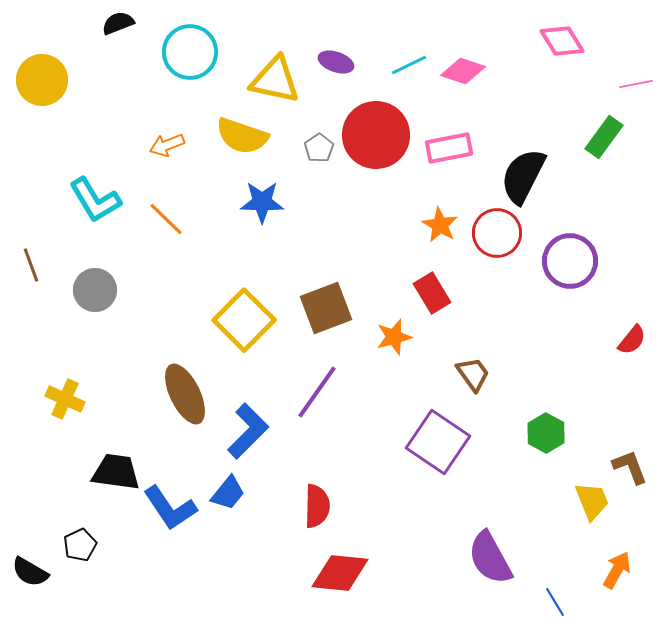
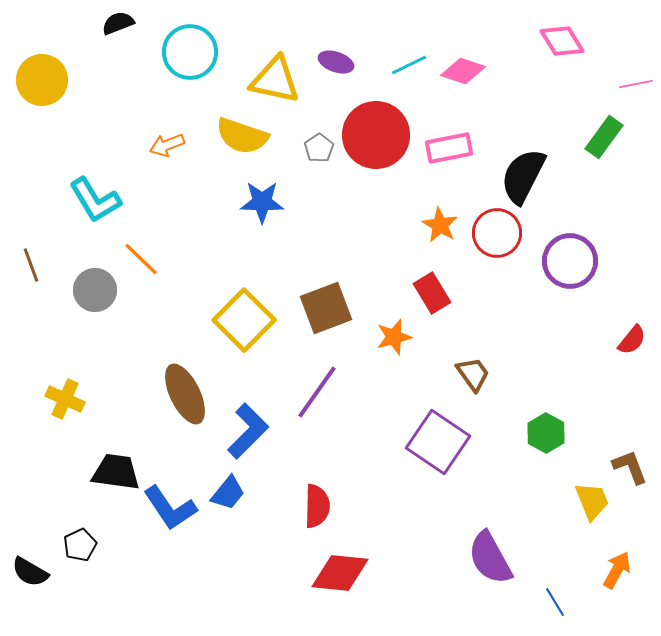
orange line at (166, 219): moved 25 px left, 40 px down
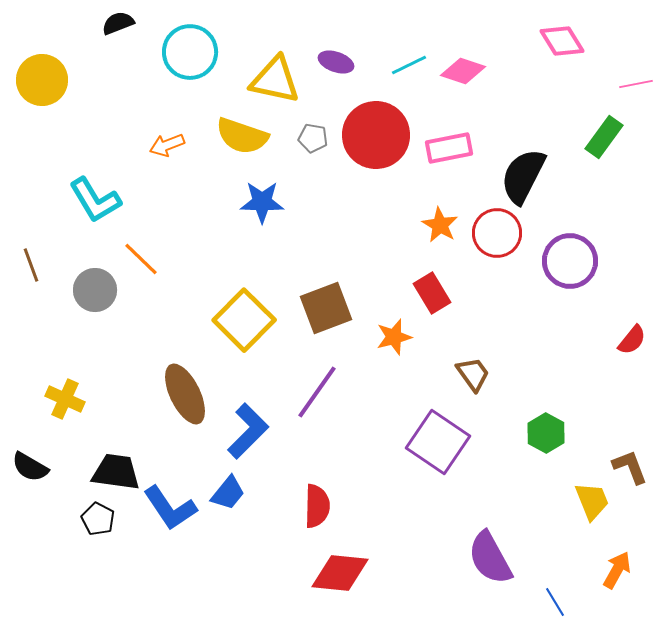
gray pentagon at (319, 148): moved 6 px left, 10 px up; rotated 28 degrees counterclockwise
black pentagon at (80, 545): moved 18 px right, 26 px up; rotated 20 degrees counterclockwise
black semicircle at (30, 572): moved 105 px up
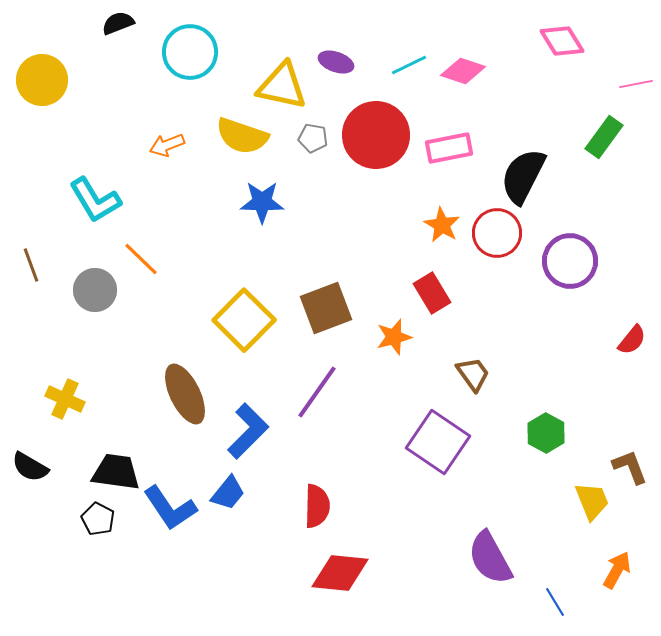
yellow triangle at (275, 80): moved 7 px right, 6 px down
orange star at (440, 225): moved 2 px right
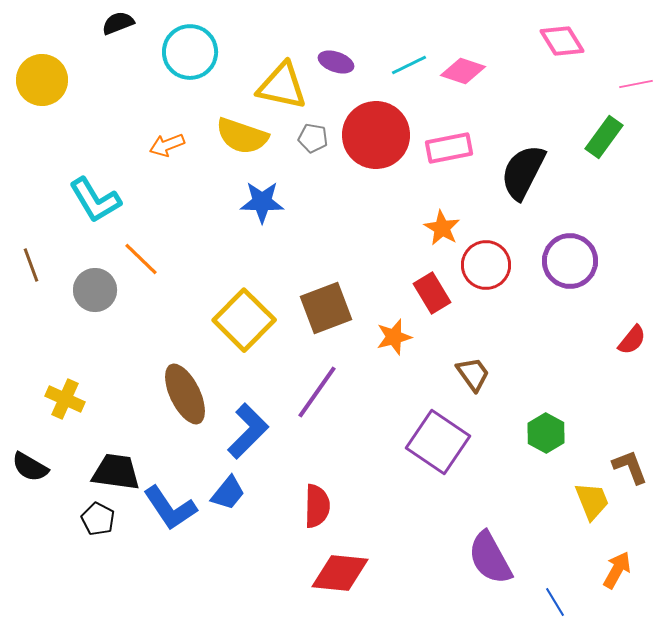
black semicircle at (523, 176): moved 4 px up
orange star at (442, 225): moved 3 px down
red circle at (497, 233): moved 11 px left, 32 px down
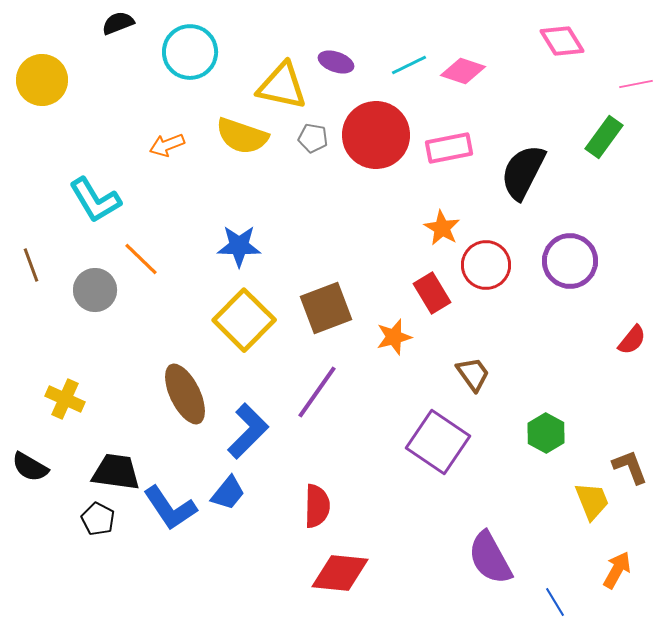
blue star at (262, 202): moved 23 px left, 44 px down
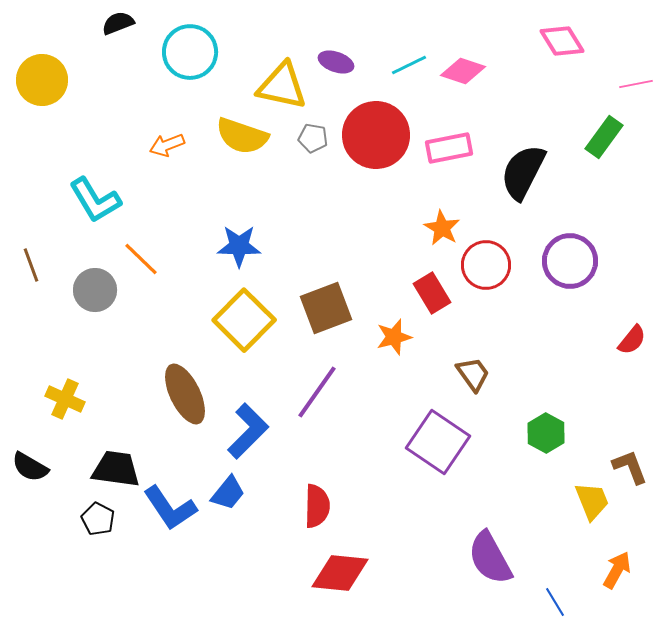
black trapezoid at (116, 472): moved 3 px up
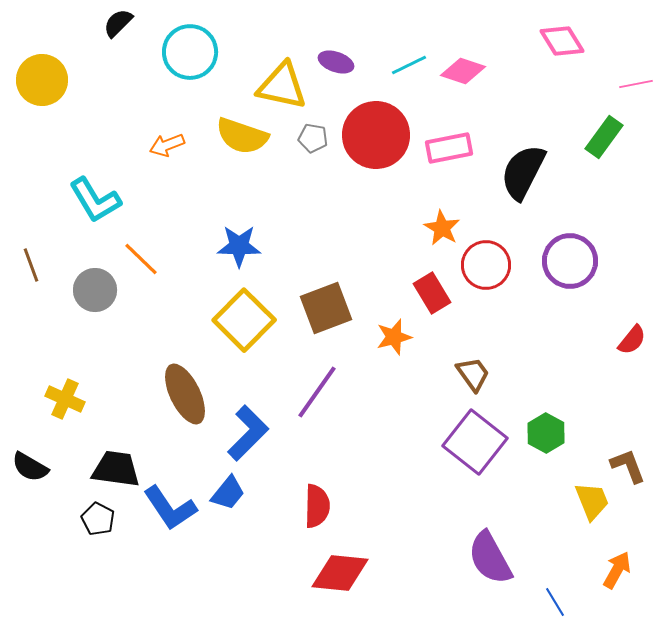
black semicircle at (118, 23): rotated 24 degrees counterclockwise
blue L-shape at (248, 431): moved 2 px down
purple square at (438, 442): moved 37 px right; rotated 4 degrees clockwise
brown L-shape at (630, 467): moved 2 px left, 1 px up
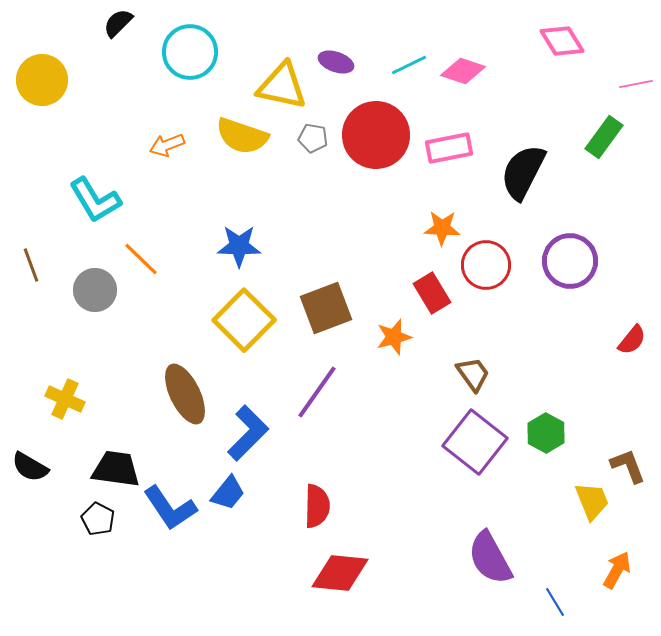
orange star at (442, 228): rotated 27 degrees counterclockwise
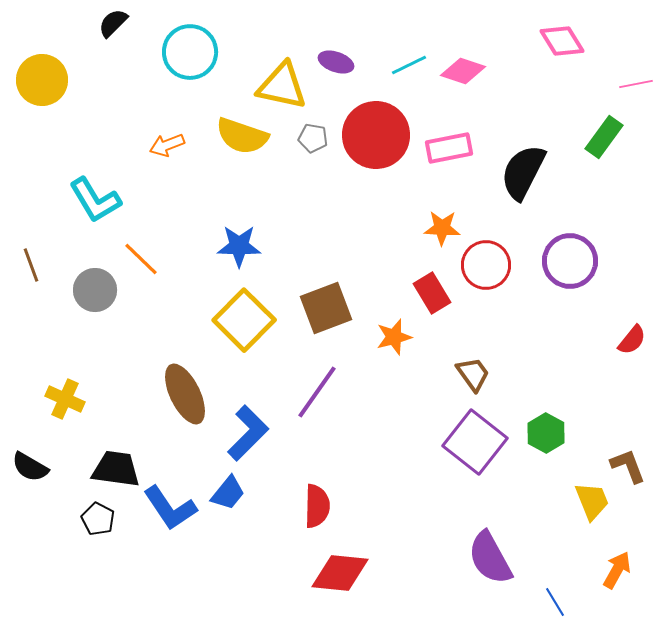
black semicircle at (118, 23): moved 5 px left
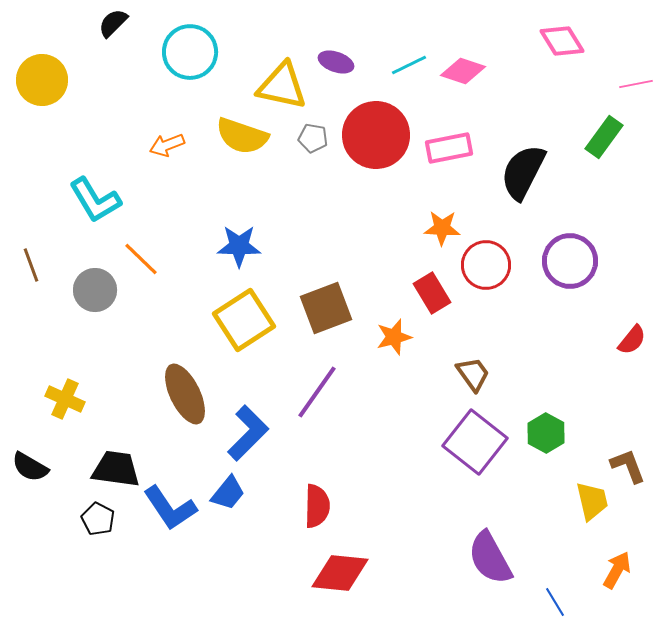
yellow square at (244, 320): rotated 12 degrees clockwise
yellow trapezoid at (592, 501): rotated 9 degrees clockwise
